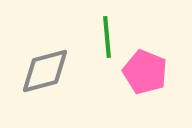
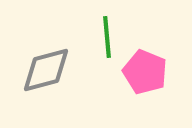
gray diamond: moved 1 px right, 1 px up
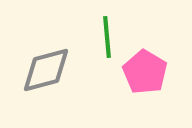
pink pentagon: rotated 9 degrees clockwise
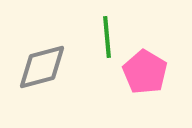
gray diamond: moved 4 px left, 3 px up
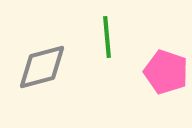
pink pentagon: moved 21 px right; rotated 12 degrees counterclockwise
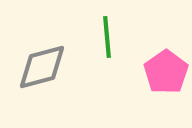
pink pentagon: rotated 18 degrees clockwise
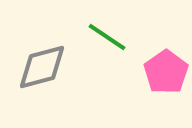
green line: rotated 51 degrees counterclockwise
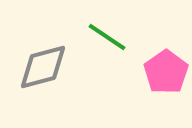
gray diamond: moved 1 px right
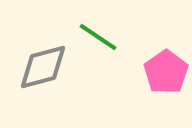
green line: moved 9 px left
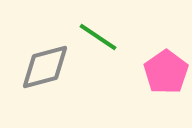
gray diamond: moved 2 px right
